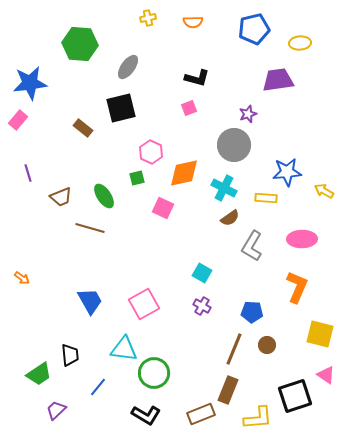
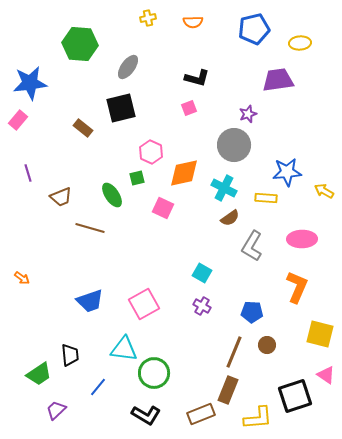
green ellipse at (104, 196): moved 8 px right, 1 px up
blue trapezoid at (90, 301): rotated 100 degrees clockwise
brown line at (234, 349): moved 3 px down
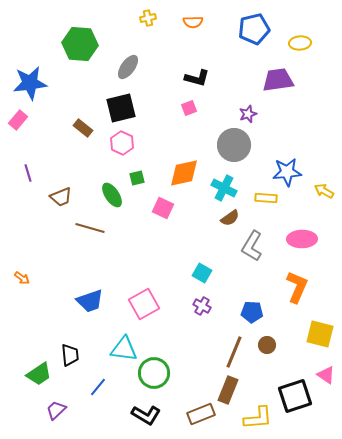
pink hexagon at (151, 152): moved 29 px left, 9 px up
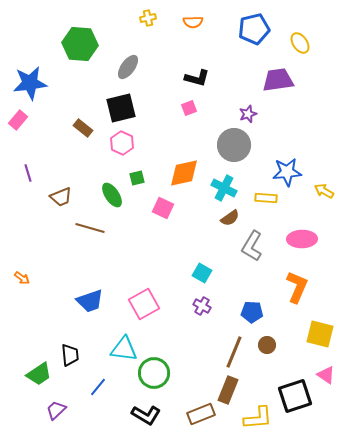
yellow ellipse at (300, 43): rotated 60 degrees clockwise
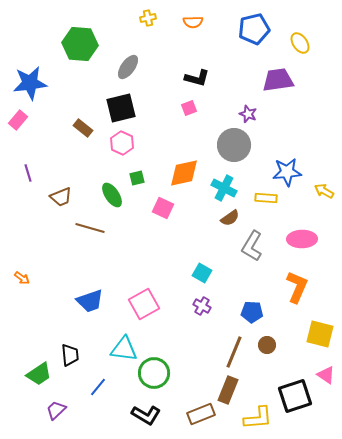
purple star at (248, 114): rotated 30 degrees counterclockwise
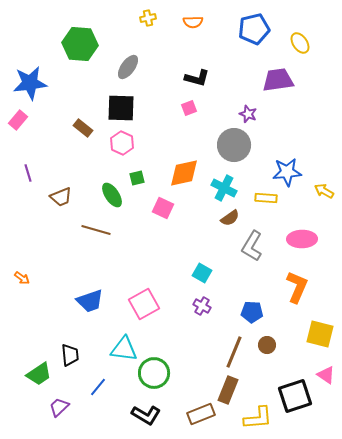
black square at (121, 108): rotated 16 degrees clockwise
brown line at (90, 228): moved 6 px right, 2 px down
purple trapezoid at (56, 410): moved 3 px right, 3 px up
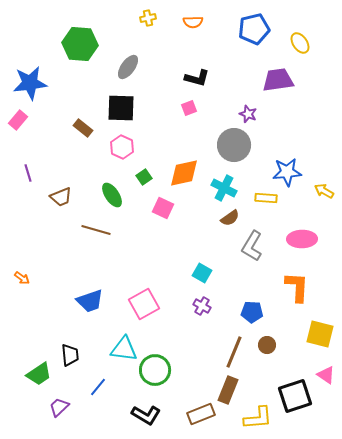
pink hexagon at (122, 143): moved 4 px down
green square at (137, 178): moved 7 px right, 1 px up; rotated 21 degrees counterclockwise
orange L-shape at (297, 287): rotated 20 degrees counterclockwise
green circle at (154, 373): moved 1 px right, 3 px up
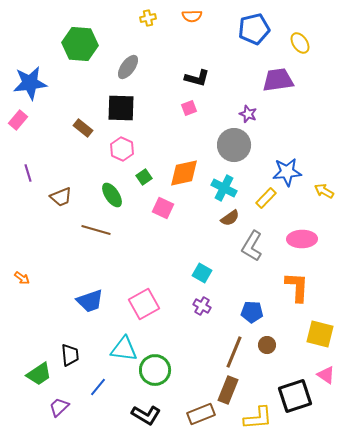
orange semicircle at (193, 22): moved 1 px left, 6 px up
pink hexagon at (122, 147): moved 2 px down
yellow rectangle at (266, 198): rotated 50 degrees counterclockwise
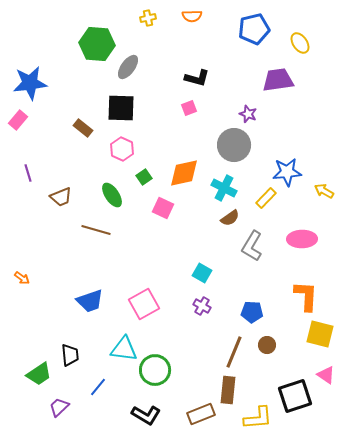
green hexagon at (80, 44): moved 17 px right
orange L-shape at (297, 287): moved 9 px right, 9 px down
brown rectangle at (228, 390): rotated 16 degrees counterclockwise
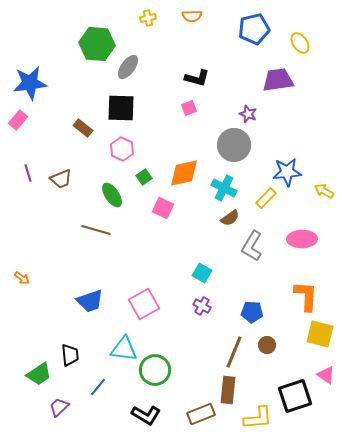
brown trapezoid at (61, 197): moved 18 px up
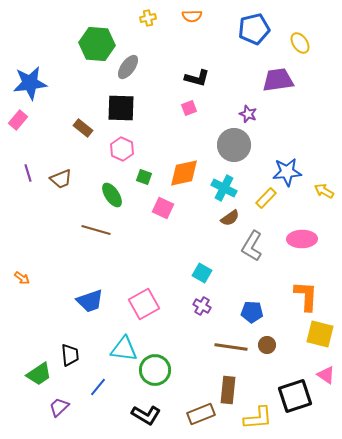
green square at (144, 177): rotated 35 degrees counterclockwise
brown line at (234, 352): moved 3 px left, 5 px up; rotated 76 degrees clockwise
